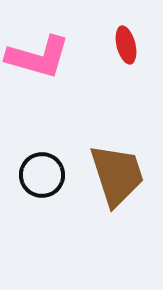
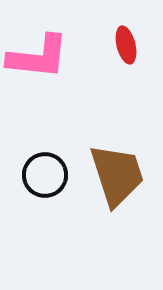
pink L-shape: rotated 10 degrees counterclockwise
black circle: moved 3 px right
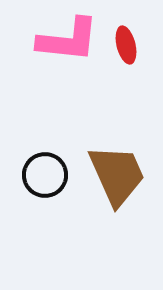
pink L-shape: moved 30 px right, 17 px up
brown trapezoid: rotated 6 degrees counterclockwise
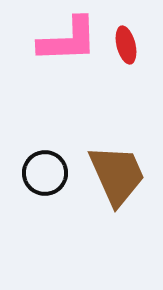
pink L-shape: rotated 8 degrees counterclockwise
black circle: moved 2 px up
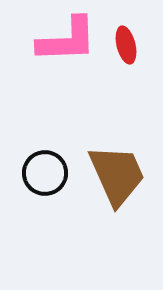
pink L-shape: moved 1 px left
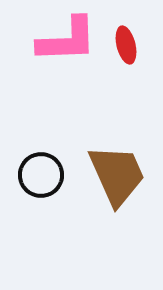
black circle: moved 4 px left, 2 px down
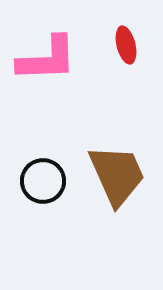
pink L-shape: moved 20 px left, 19 px down
black circle: moved 2 px right, 6 px down
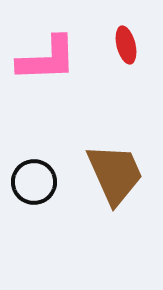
brown trapezoid: moved 2 px left, 1 px up
black circle: moved 9 px left, 1 px down
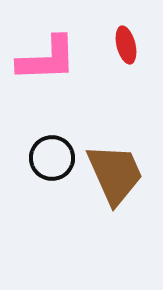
black circle: moved 18 px right, 24 px up
